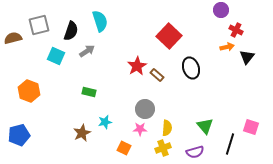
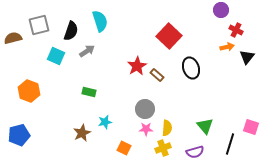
pink star: moved 6 px right
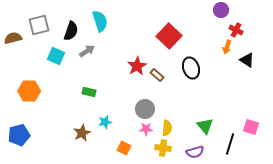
orange arrow: rotated 120 degrees clockwise
black triangle: moved 3 px down; rotated 35 degrees counterclockwise
orange hexagon: rotated 20 degrees counterclockwise
yellow cross: rotated 28 degrees clockwise
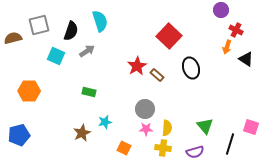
black triangle: moved 1 px left, 1 px up
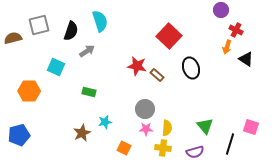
cyan square: moved 11 px down
red star: rotated 30 degrees counterclockwise
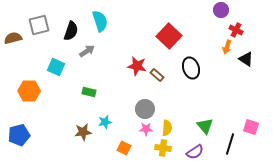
brown star: moved 1 px right, 1 px up; rotated 18 degrees clockwise
purple semicircle: rotated 18 degrees counterclockwise
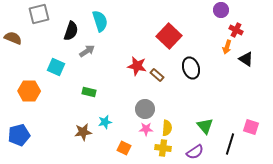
gray square: moved 11 px up
brown semicircle: rotated 36 degrees clockwise
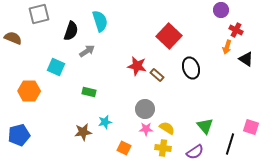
yellow semicircle: rotated 63 degrees counterclockwise
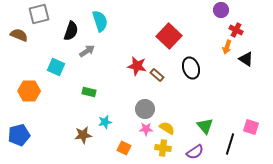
brown semicircle: moved 6 px right, 3 px up
brown star: moved 3 px down
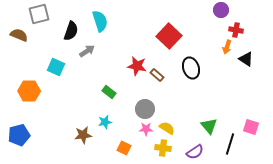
red cross: rotated 16 degrees counterclockwise
green rectangle: moved 20 px right; rotated 24 degrees clockwise
green triangle: moved 4 px right
